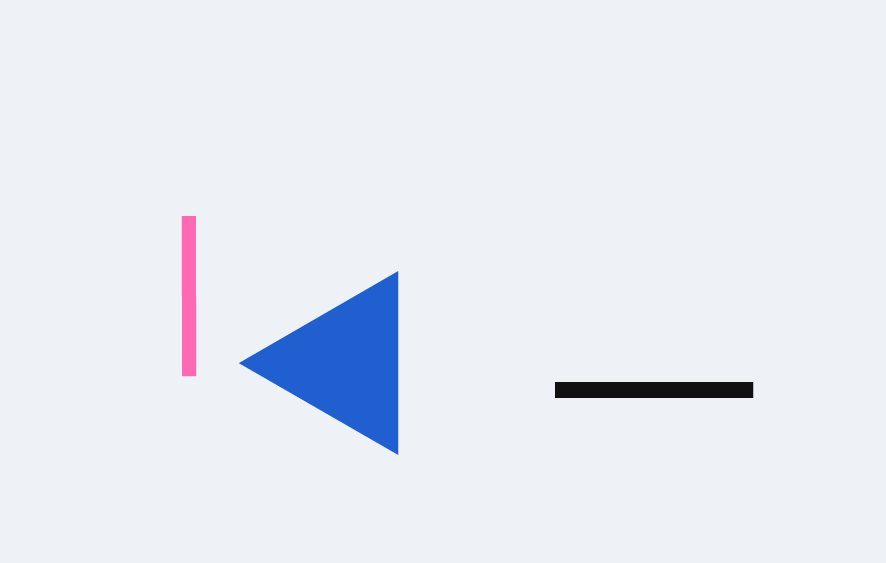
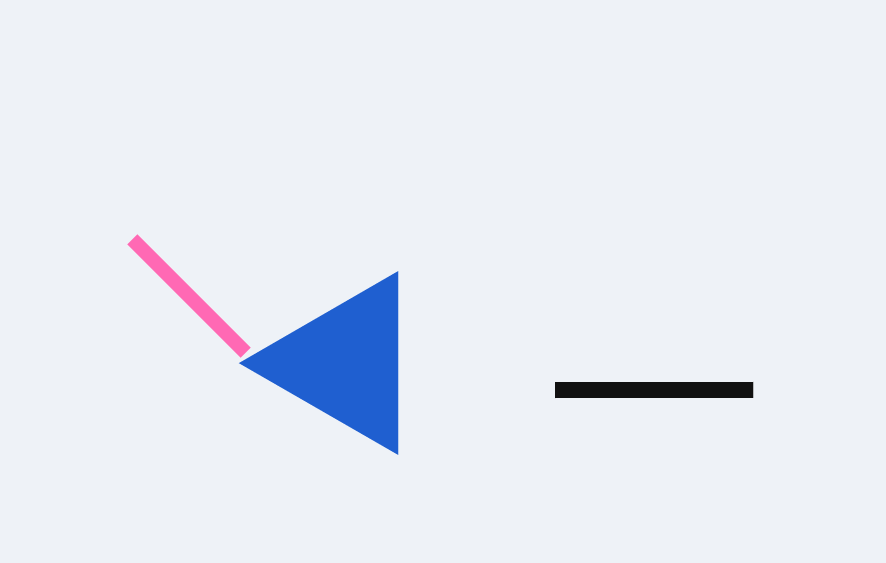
pink line: rotated 45 degrees counterclockwise
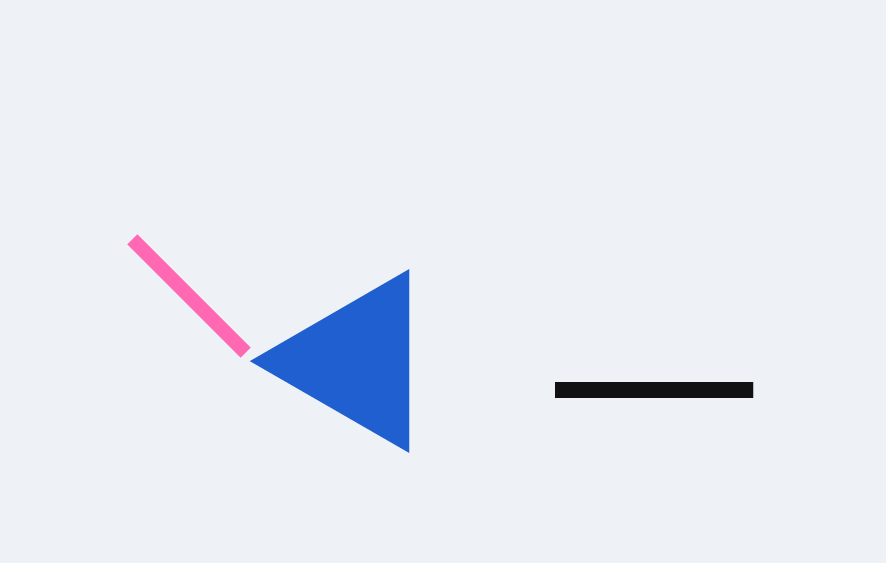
blue triangle: moved 11 px right, 2 px up
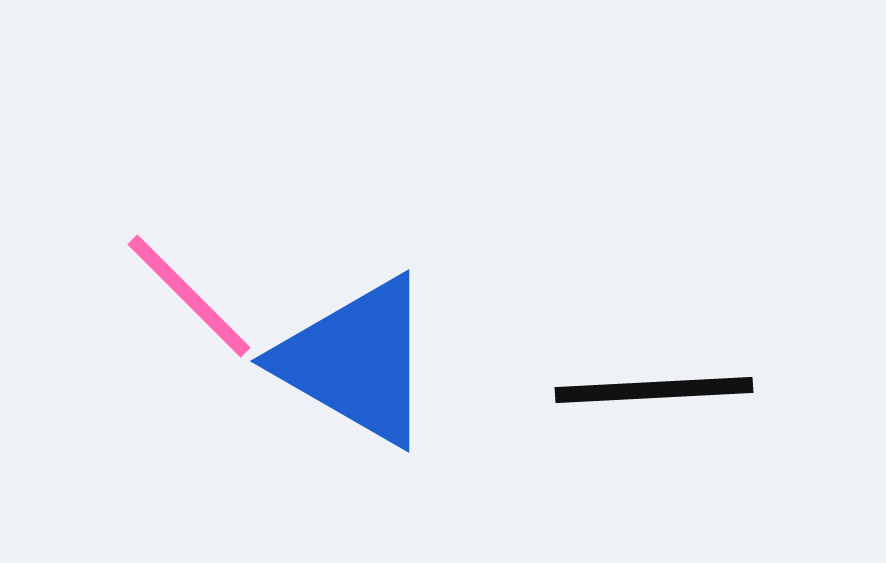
black line: rotated 3 degrees counterclockwise
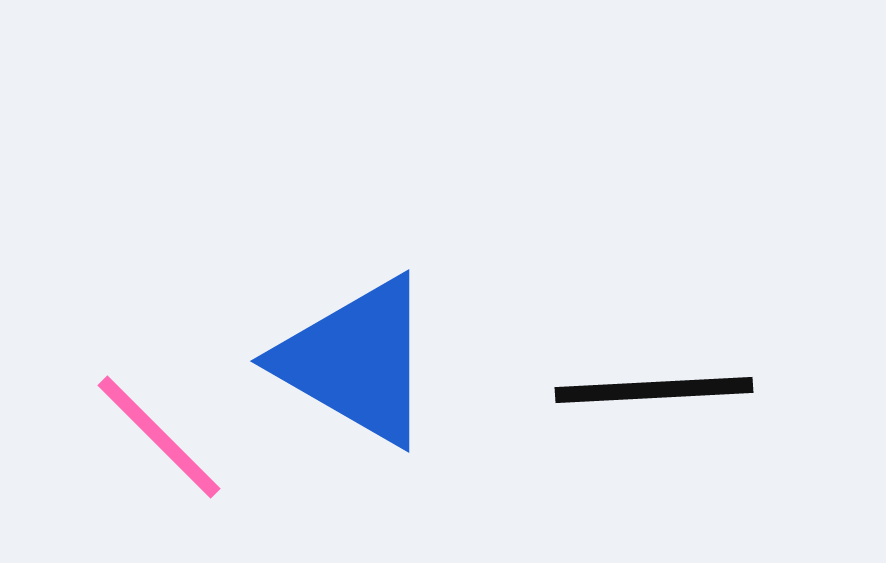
pink line: moved 30 px left, 141 px down
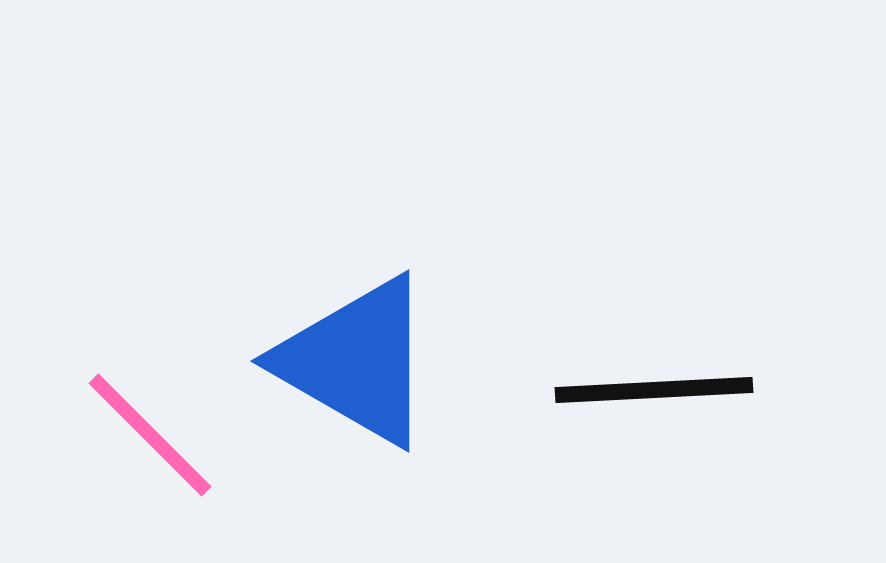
pink line: moved 9 px left, 2 px up
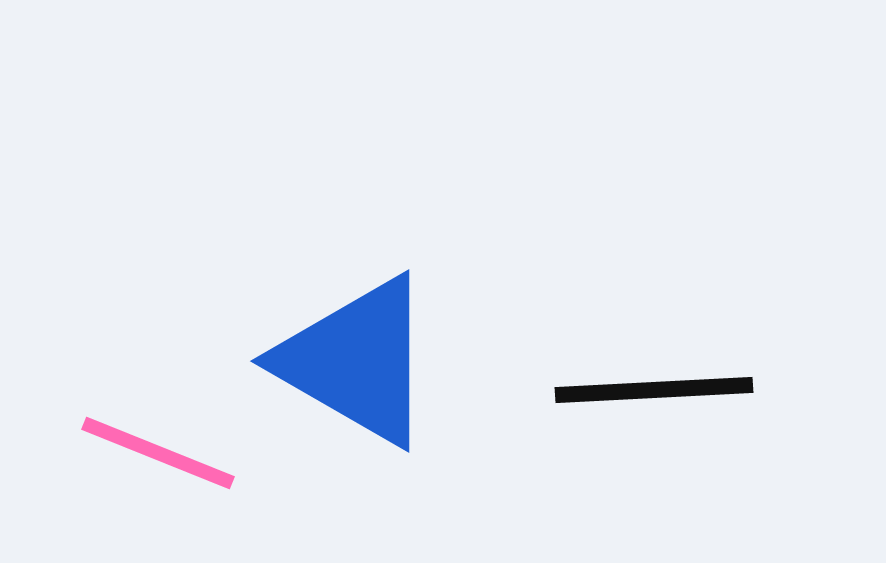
pink line: moved 8 px right, 18 px down; rotated 23 degrees counterclockwise
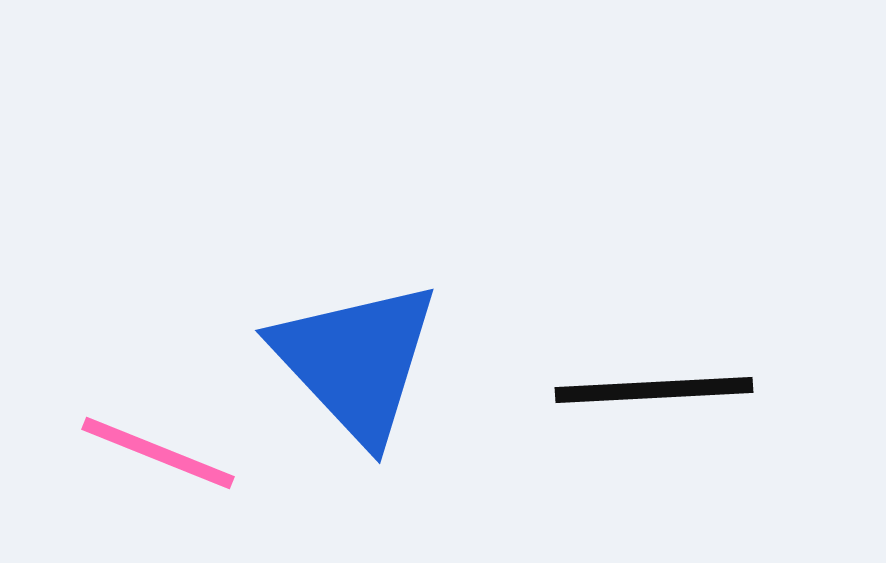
blue triangle: rotated 17 degrees clockwise
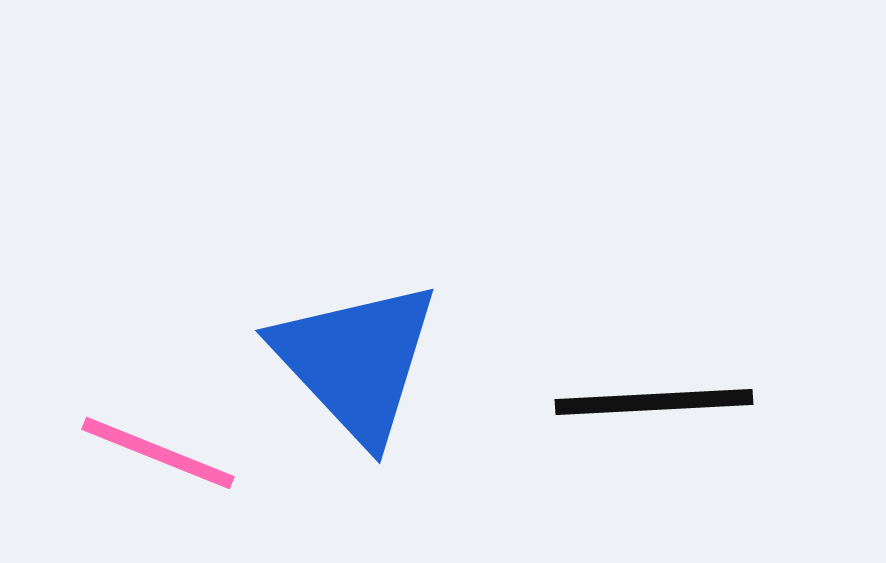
black line: moved 12 px down
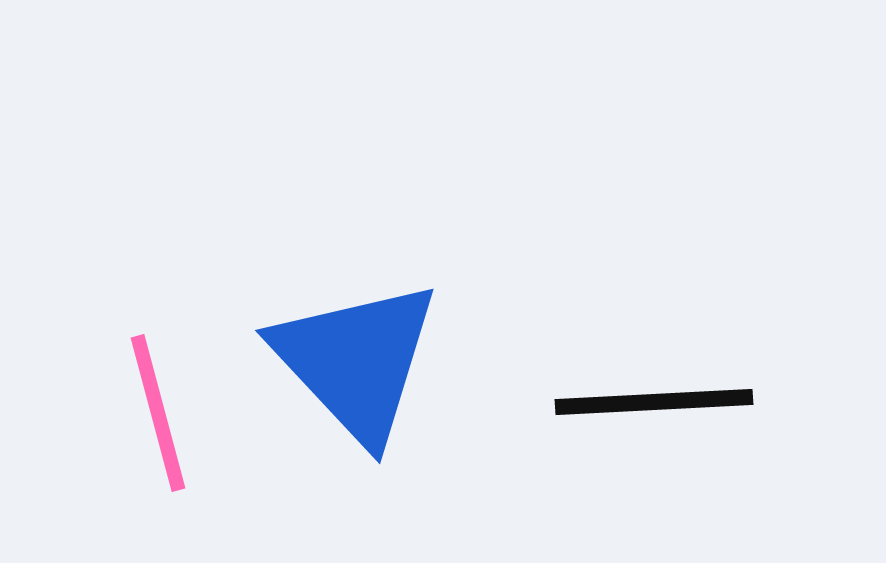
pink line: moved 40 px up; rotated 53 degrees clockwise
